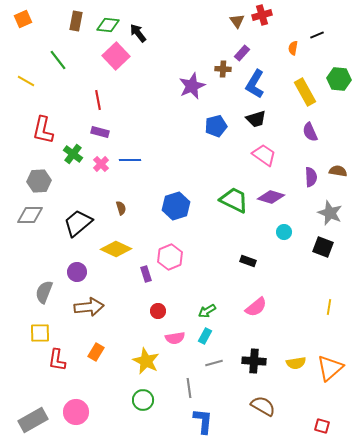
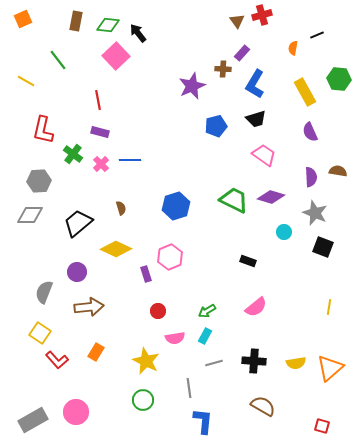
gray star at (330, 213): moved 15 px left
yellow square at (40, 333): rotated 35 degrees clockwise
red L-shape at (57, 360): rotated 50 degrees counterclockwise
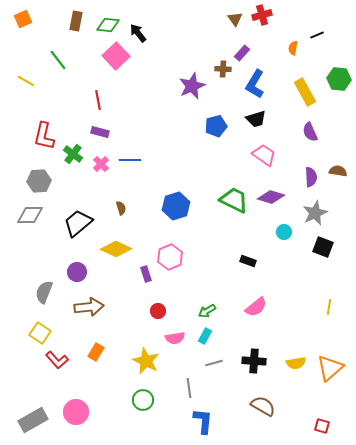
brown triangle at (237, 21): moved 2 px left, 2 px up
red L-shape at (43, 130): moved 1 px right, 6 px down
gray star at (315, 213): rotated 25 degrees clockwise
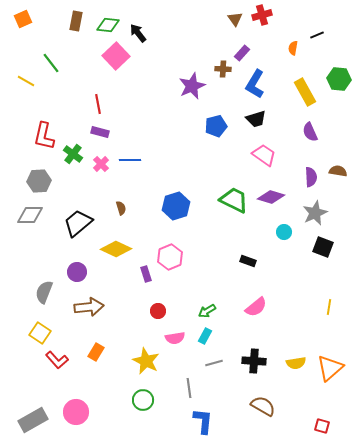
green line at (58, 60): moved 7 px left, 3 px down
red line at (98, 100): moved 4 px down
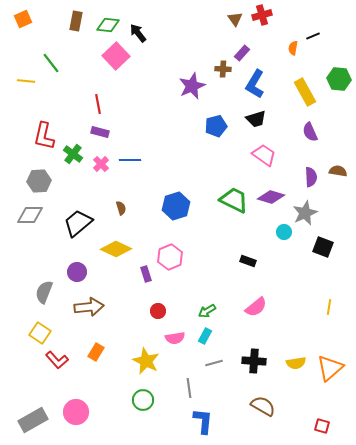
black line at (317, 35): moved 4 px left, 1 px down
yellow line at (26, 81): rotated 24 degrees counterclockwise
gray star at (315, 213): moved 10 px left
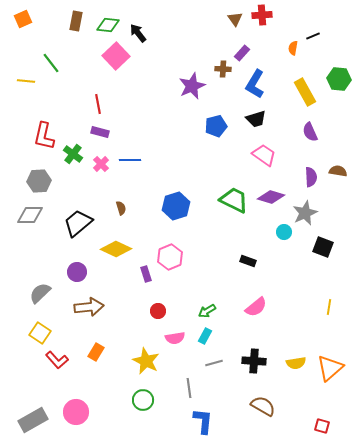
red cross at (262, 15): rotated 12 degrees clockwise
gray semicircle at (44, 292): moved 4 px left, 1 px down; rotated 25 degrees clockwise
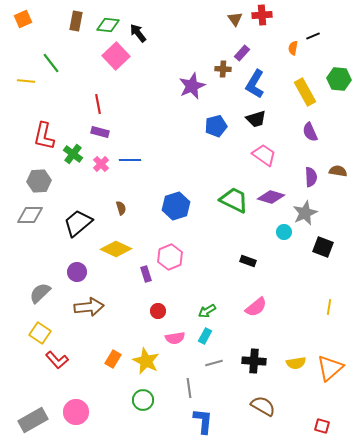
orange rectangle at (96, 352): moved 17 px right, 7 px down
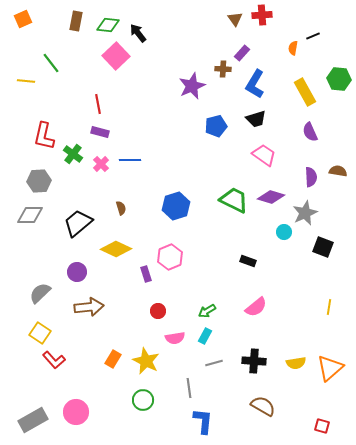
red L-shape at (57, 360): moved 3 px left
